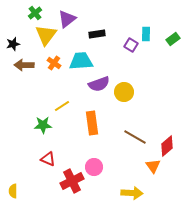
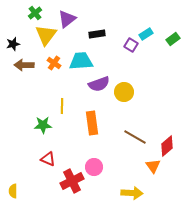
cyan rectangle: rotated 56 degrees clockwise
yellow line: rotated 56 degrees counterclockwise
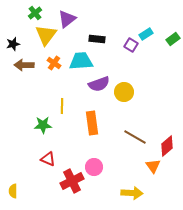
black rectangle: moved 5 px down; rotated 14 degrees clockwise
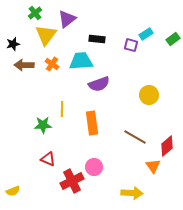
purple square: rotated 16 degrees counterclockwise
orange cross: moved 2 px left, 1 px down
yellow circle: moved 25 px right, 3 px down
yellow line: moved 3 px down
yellow semicircle: rotated 112 degrees counterclockwise
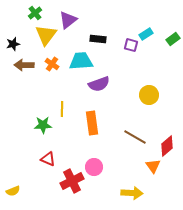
purple triangle: moved 1 px right, 1 px down
black rectangle: moved 1 px right
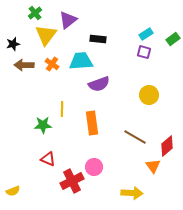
purple square: moved 13 px right, 7 px down
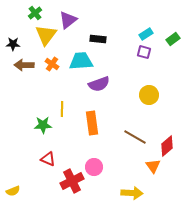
black star: rotated 16 degrees clockwise
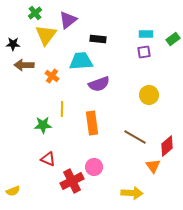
cyan rectangle: rotated 32 degrees clockwise
purple square: rotated 24 degrees counterclockwise
orange cross: moved 12 px down
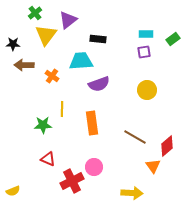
yellow circle: moved 2 px left, 5 px up
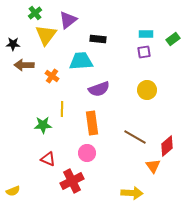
purple semicircle: moved 5 px down
pink circle: moved 7 px left, 14 px up
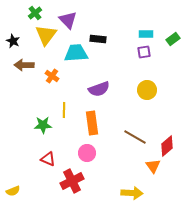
purple triangle: rotated 36 degrees counterclockwise
black star: moved 3 px up; rotated 24 degrees clockwise
cyan trapezoid: moved 5 px left, 8 px up
yellow line: moved 2 px right, 1 px down
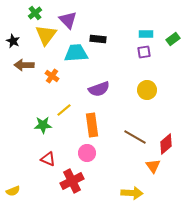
yellow line: rotated 49 degrees clockwise
orange rectangle: moved 2 px down
red diamond: moved 1 px left, 2 px up
